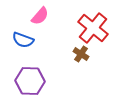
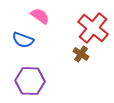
pink semicircle: rotated 96 degrees counterclockwise
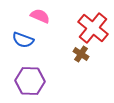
pink semicircle: rotated 12 degrees counterclockwise
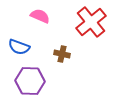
red cross: moved 2 px left, 6 px up; rotated 12 degrees clockwise
blue semicircle: moved 4 px left, 7 px down
brown cross: moved 19 px left; rotated 21 degrees counterclockwise
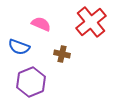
pink semicircle: moved 1 px right, 8 px down
purple hexagon: moved 1 px right, 1 px down; rotated 24 degrees counterclockwise
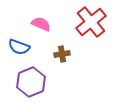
brown cross: rotated 21 degrees counterclockwise
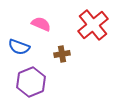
red cross: moved 2 px right, 3 px down
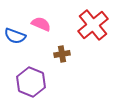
blue semicircle: moved 4 px left, 11 px up
purple hexagon: rotated 16 degrees counterclockwise
